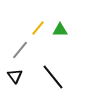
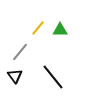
gray line: moved 2 px down
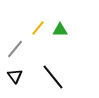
gray line: moved 5 px left, 3 px up
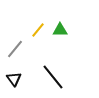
yellow line: moved 2 px down
black triangle: moved 1 px left, 3 px down
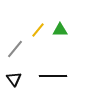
black line: moved 1 px up; rotated 52 degrees counterclockwise
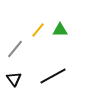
black line: rotated 28 degrees counterclockwise
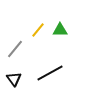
black line: moved 3 px left, 3 px up
